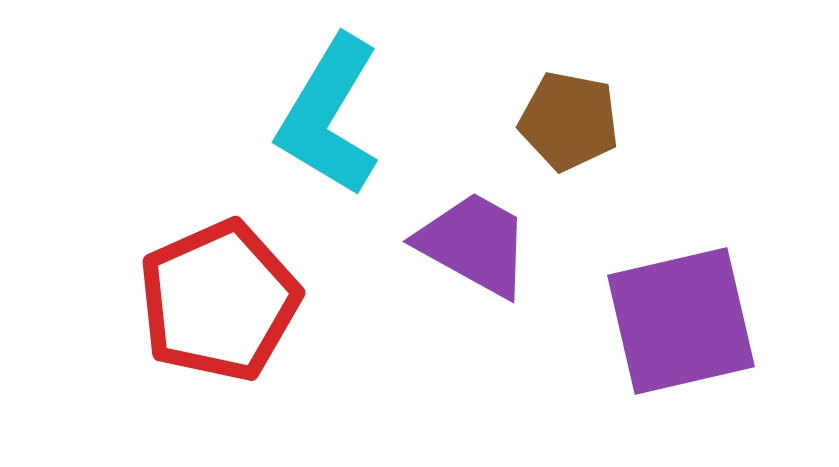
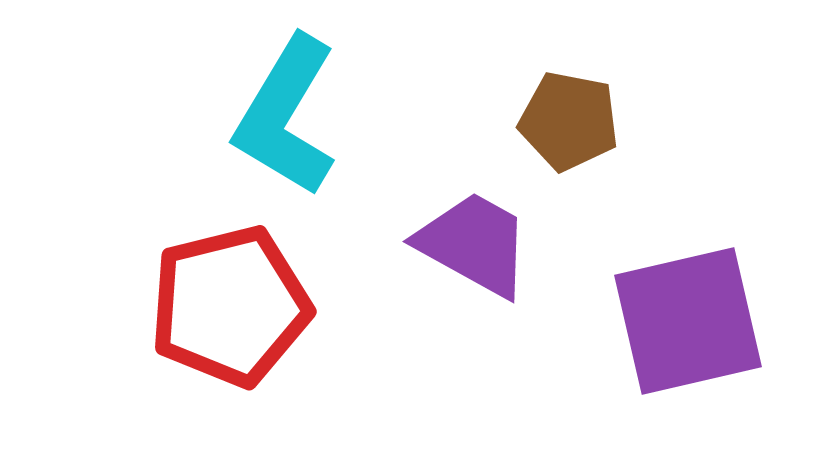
cyan L-shape: moved 43 px left
red pentagon: moved 11 px right, 5 px down; rotated 10 degrees clockwise
purple square: moved 7 px right
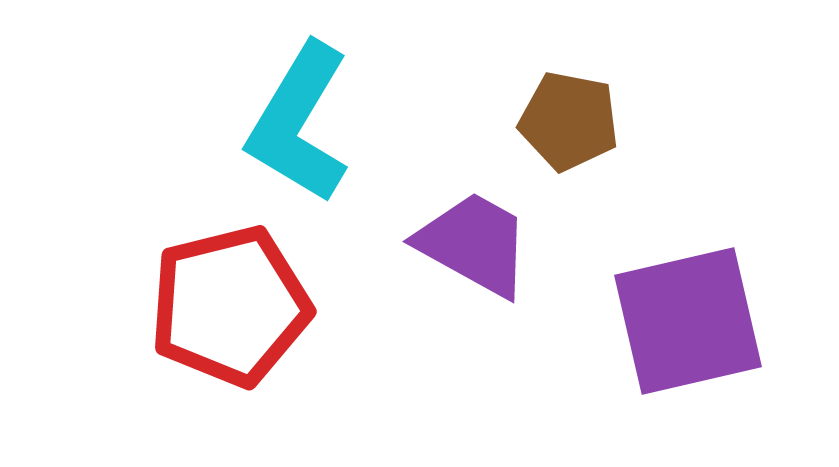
cyan L-shape: moved 13 px right, 7 px down
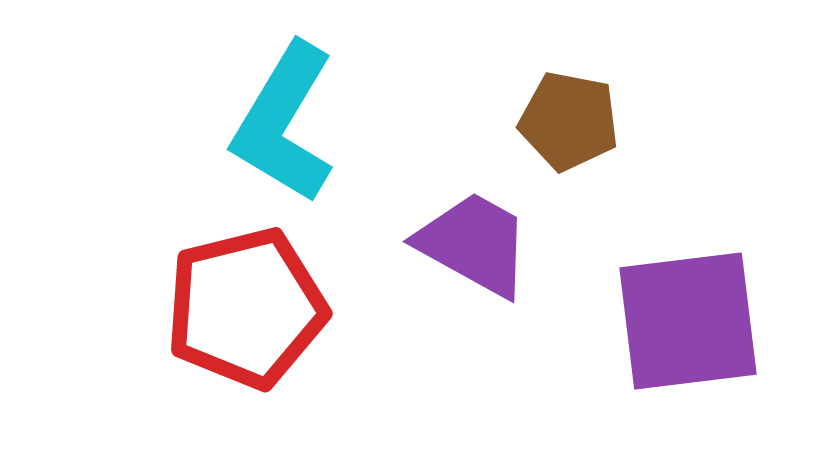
cyan L-shape: moved 15 px left
red pentagon: moved 16 px right, 2 px down
purple square: rotated 6 degrees clockwise
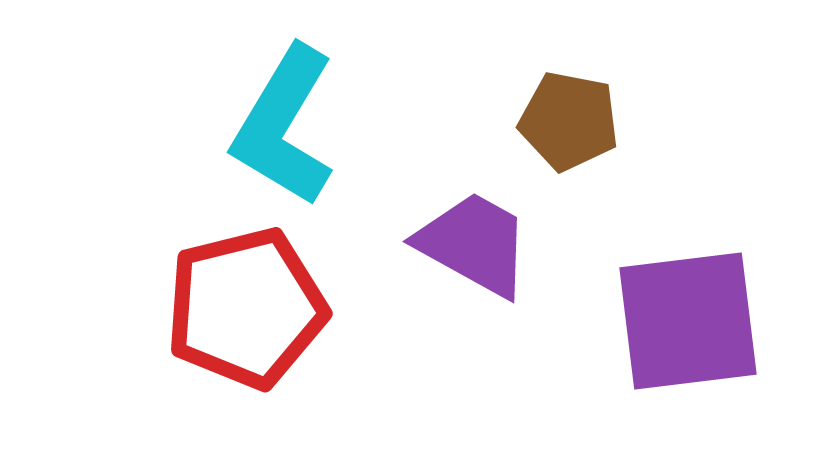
cyan L-shape: moved 3 px down
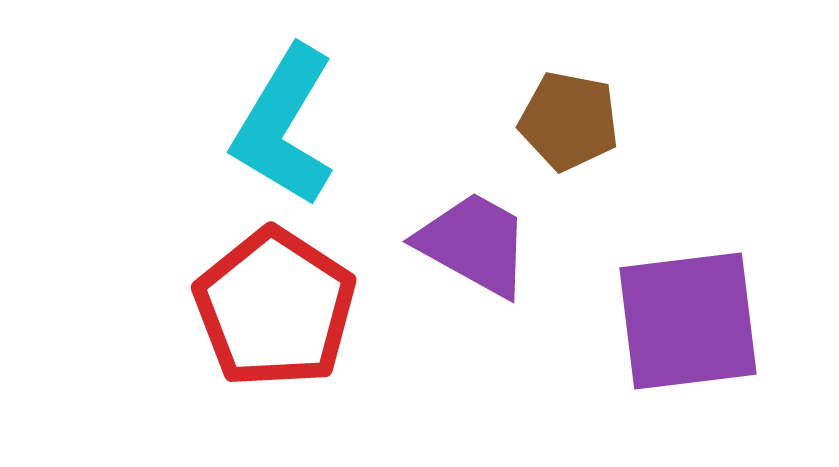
red pentagon: moved 29 px right; rotated 25 degrees counterclockwise
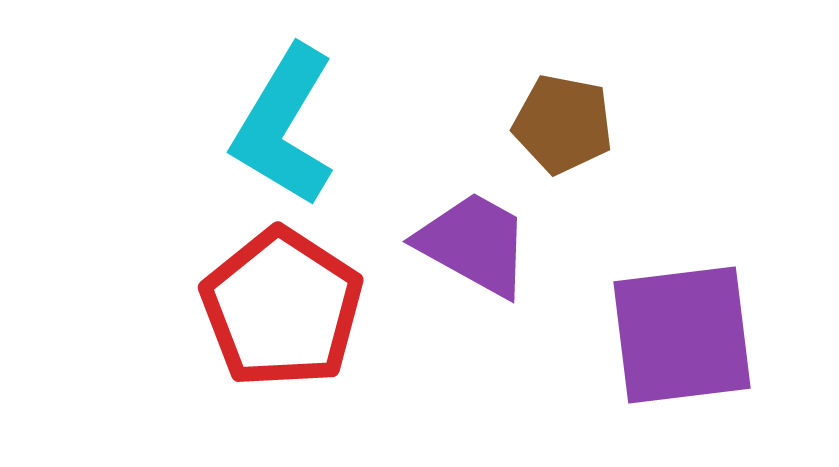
brown pentagon: moved 6 px left, 3 px down
red pentagon: moved 7 px right
purple square: moved 6 px left, 14 px down
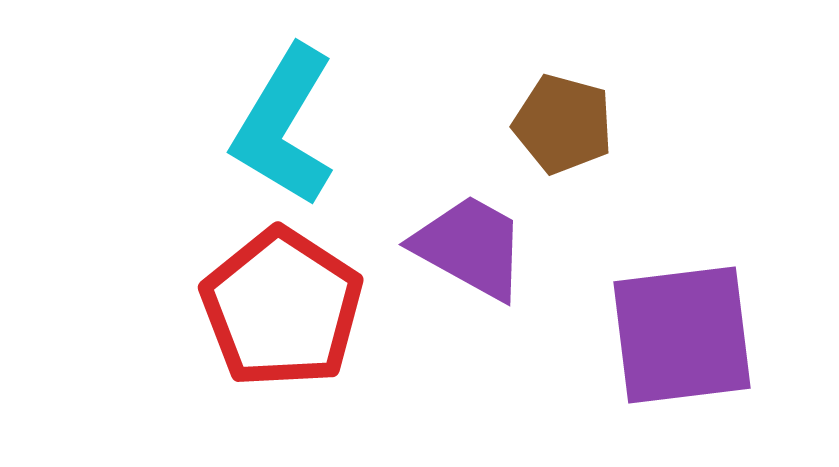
brown pentagon: rotated 4 degrees clockwise
purple trapezoid: moved 4 px left, 3 px down
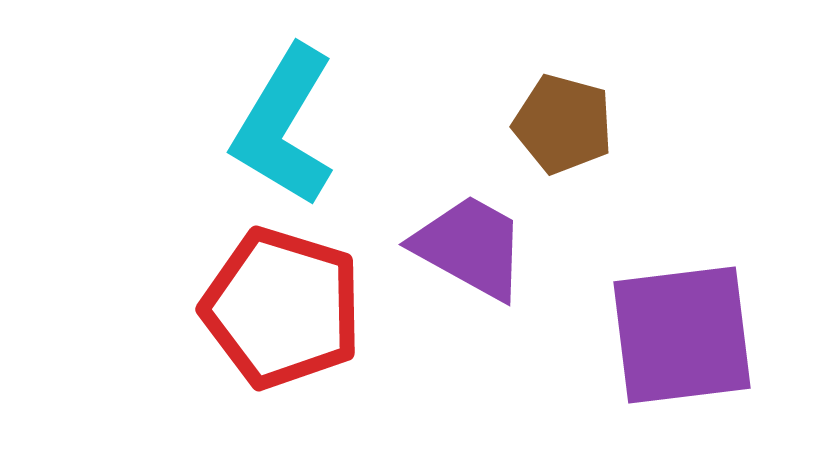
red pentagon: rotated 16 degrees counterclockwise
